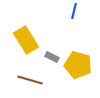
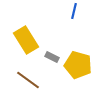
brown line: moved 2 px left; rotated 20 degrees clockwise
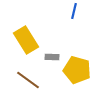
gray rectangle: rotated 24 degrees counterclockwise
yellow pentagon: moved 1 px left, 5 px down
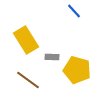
blue line: rotated 56 degrees counterclockwise
